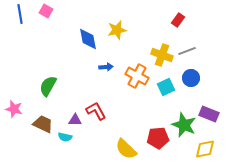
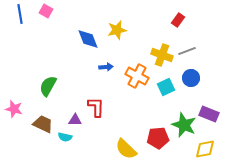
blue diamond: rotated 10 degrees counterclockwise
red L-shape: moved 4 px up; rotated 30 degrees clockwise
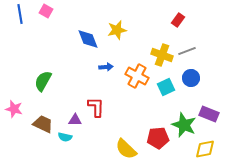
green semicircle: moved 5 px left, 5 px up
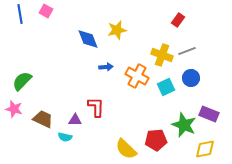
green semicircle: moved 21 px left; rotated 15 degrees clockwise
brown trapezoid: moved 5 px up
red pentagon: moved 2 px left, 2 px down
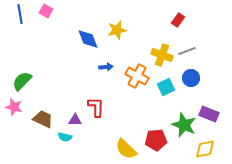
pink star: moved 2 px up
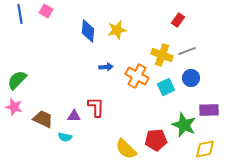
blue diamond: moved 8 px up; rotated 25 degrees clockwise
green semicircle: moved 5 px left, 1 px up
purple rectangle: moved 4 px up; rotated 24 degrees counterclockwise
purple triangle: moved 1 px left, 4 px up
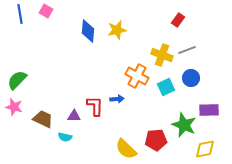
gray line: moved 1 px up
blue arrow: moved 11 px right, 32 px down
red L-shape: moved 1 px left, 1 px up
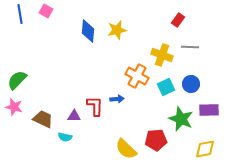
gray line: moved 3 px right, 3 px up; rotated 24 degrees clockwise
blue circle: moved 6 px down
green star: moved 3 px left, 6 px up
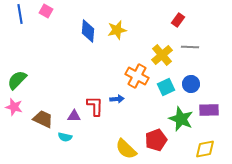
yellow cross: rotated 30 degrees clockwise
red pentagon: rotated 15 degrees counterclockwise
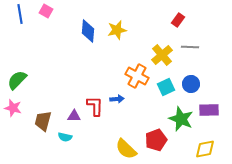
pink star: moved 1 px left, 1 px down
brown trapezoid: moved 2 px down; rotated 100 degrees counterclockwise
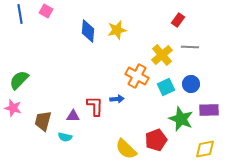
green semicircle: moved 2 px right
purple triangle: moved 1 px left
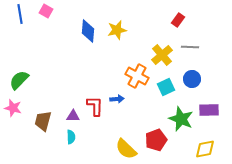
blue circle: moved 1 px right, 5 px up
cyan semicircle: moved 6 px right; rotated 104 degrees counterclockwise
